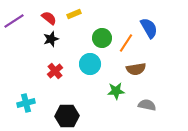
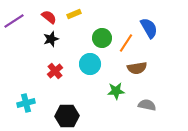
red semicircle: moved 1 px up
brown semicircle: moved 1 px right, 1 px up
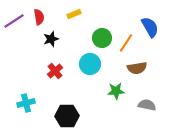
red semicircle: moved 10 px left; rotated 42 degrees clockwise
blue semicircle: moved 1 px right, 1 px up
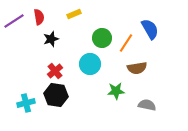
blue semicircle: moved 2 px down
black hexagon: moved 11 px left, 21 px up; rotated 10 degrees clockwise
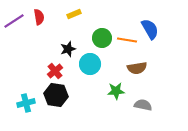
black star: moved 17 px right, 10 px down
orange line: moved 1 px right, 3 px up; rotated 66 degrees clockwise
gray semicircle: moved 4 px left
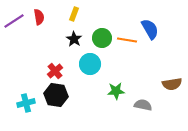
yellow rectangle: rotated 48 degrees counterclockwise
black star: moved 6 px right, 10 px up; rotated 21 degrees counterclockwise
brown semicircle: moved 35 px right, 16 px down
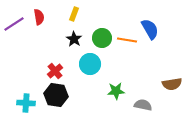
purple line: moved 3 px down
cyan cross: rotated 18 degrees clockwise
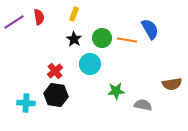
purple line: moved 2 px up
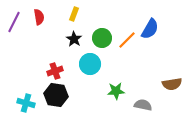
purple line: rotated 30 degrees counterclockwise
blue semicircle: rotated 60 degrees clockwise
orange line: rotated 54 degrees counterclockwise
red cross: rotated 21 degrees clockwise
cyan cross: rotated 12 degrees clockwise
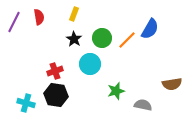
green star: rotated 12 degrees counterclockwise
